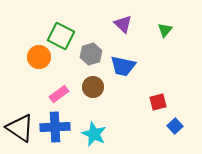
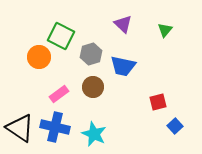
blue cross: rotated 16 degrees clockwise
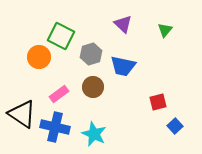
black triangle: moved 2 px right, 14 px up
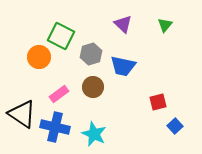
green triangle: moved 5 px up
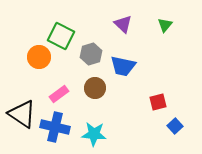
brown circle: moved 2 px right, 1 px down
cyan star: rotated 20 degrees counterclockwise
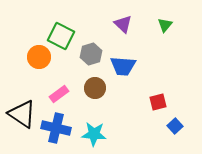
blue trapezoid: rotated 8 degrees counterclockwise
blue cross: moved 1 px right, 1 px down
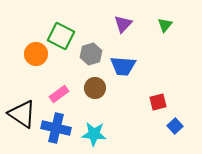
purple triangle: rotated 30 degrees clockwise
orange circle: moved 3 px left, 3 px up
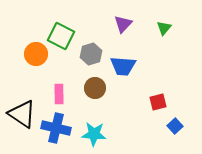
green triangle: moved 1 px left, 3 px down
pink rectangle: rotated 54 degrees counterclockwise
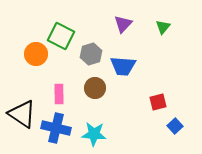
green triangle: moved 1 px left, 1 px up
